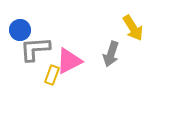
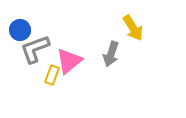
gray L-shape: rotated 16 degrees counterclockwise
pink triangle: rotated 12 degrees counterclockwise
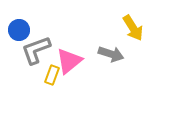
blue circle: moved 1 px left
gray L-shape: moved 1 px right, 1 px down
gray arrow: rotated 90 degrees counterclockwise
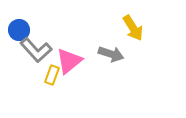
gray L-shape: rotated 112 degrees counterclockwise
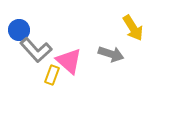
pink triangle: rotated 40 degrees counterclockwise
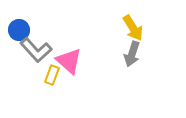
gray arrow: moved 21 px right; rotated 90 degrees clockwise
